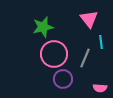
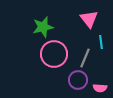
purple circle: moved 15 px right, 1 px down
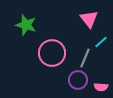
green star: moved 17 px left, 2 px up; rotated 30 degrees clockwise
cyan line: rotated 56 degrees clockwise
pink circle: moved 2 px left, 1 px up
pink semicircle: moved 1 px right, 1 px up
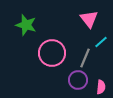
pink semicircle: rotated 88 degrees counterclockwise
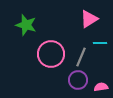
pink triangle: rotated 36 degrees clockwise
cyan line: moved 1 px left, 1 px down; rotated 40 degrees clockwise
pink circle: moved 1 px left, 1 px down
gray line: moved 4 px left, 1 px up
pink semicircle: rotated 104 degrees counterclockwise
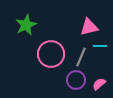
pink triangle: moved 8 px down; rotated 18 degrees clockwise
green star: rotated 30 degrees clockwise
cyan line: moved 3 px down
purple circle: moved 2 px left
pink semicircle: moved 2 px left, 3 px up; rotated 32 degrees counterclockwise
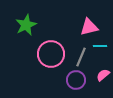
pink semicircle: moved 4 px right, 9 px up
